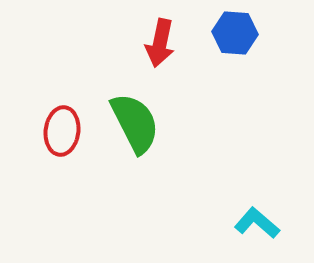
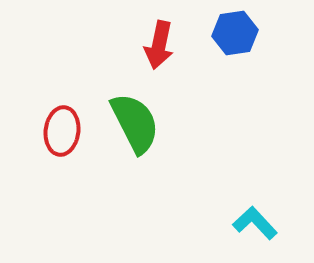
blue hexagon: rotated 12 degrees counterclockwise
red arrow: moved 1 px left, 2 px down
cyan L-shape: moved 2 px left; rotated 6 degrees clockwise
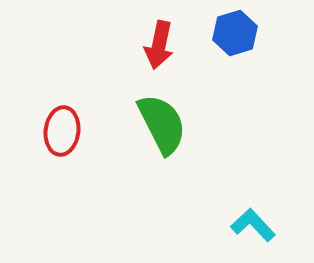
blue hexagon: rotated 9 degrees counterclockwise
green semicircle: moved 27 px right, 1 px down
cyan L-shape: moved 2 px left, 2 px down
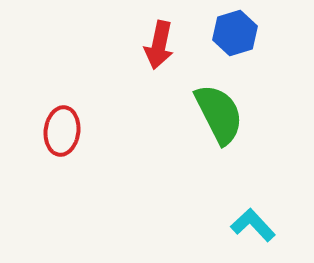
green semicircle: moved 57 px right, 10 px up
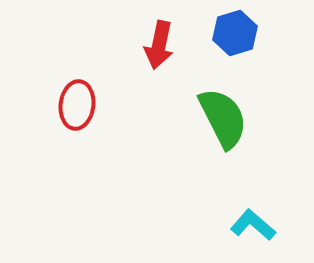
green semicircle: moved 4 px right, 4 px down
red ellipse: moved 15 px right, 26 px up
cyan L-shape: rotated 6 degrees counterclockwise
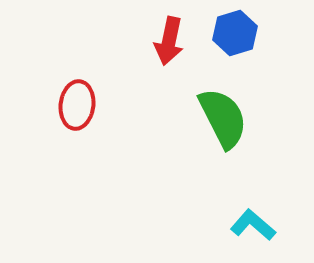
red arrow: moved 10 px right, 4 px up
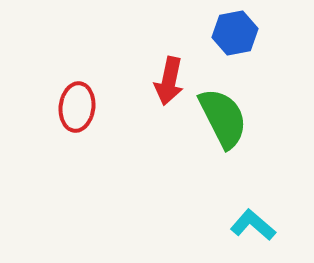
blue hexagon: rotated 6 degrees clockwise
red arrow: moved 40 px down
red ellipse: moved 2 px down
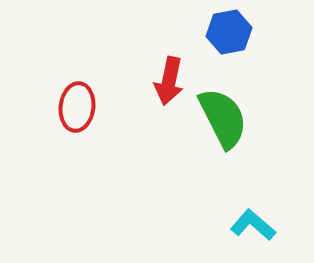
blue hexagon: moved 6 px left, 1 px up
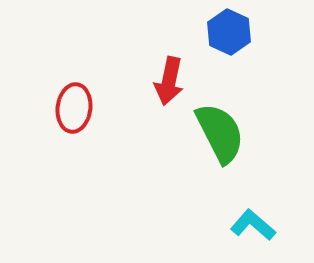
blue hexagon: rotated 24 degrees counterclockwise
red ellipse: moved 3 px left, 1 px down
green semicircle: moved 3 px left, 15 px down
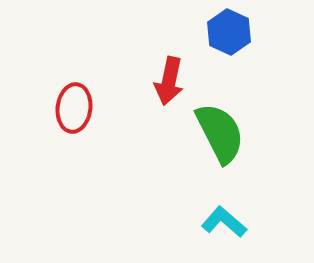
cyan L-shape: moved 29 px left, 3 px up
